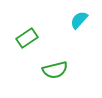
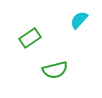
green rectangle: moved 3 px right
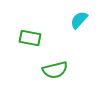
green rectangle: rotated 45 degrees clockwise
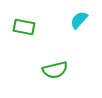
green rectangle: moved 6 px left, 11 px up
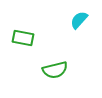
green rectangle: moved 1 px left, 11 px down
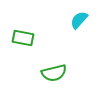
green semicircle: moved 1 px left, 3 px down
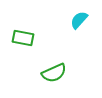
green semicircle: rotated 10 degrees counterclockwise
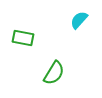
green semicircle: rotated 35 degrees counterclockwise
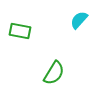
green rectangle: moved 3 px left, 7 px up
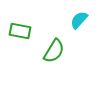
green semicircle: moved 22 px up
